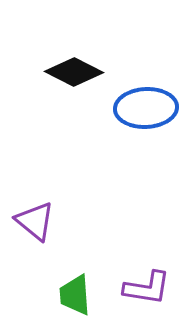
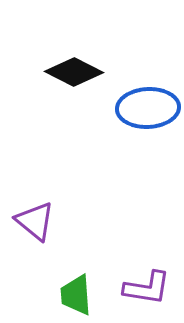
blue ellipse: moved 2 px right
green trapezoid: moved 1 px right
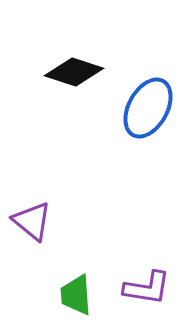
black diamond: rotated 8 degrees counterclockwise
blue ellipse: rotated 58 degrees counterclockwise
purple triangle: moved 3 px left
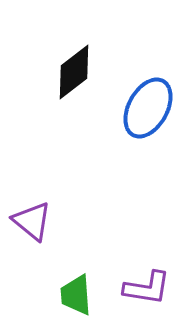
black diamond: rotated 56 degrees counterclockwise
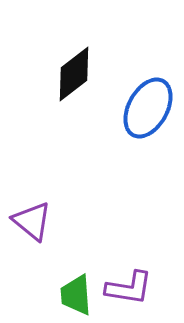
black diamond: moved 2 px down
purple L-shape: moved 18 px left
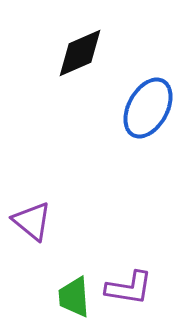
black diamond: moved 6 px right, 21 px up; rotated 14 degrees clockwise
green trapezoid: moved 2 px left, 2 px down
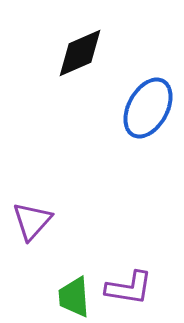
purple triangle: rotated 33 degrees clockwise
